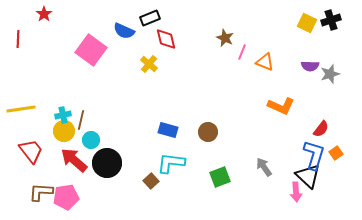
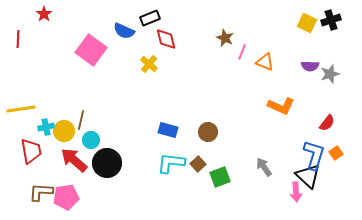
cyan cross: moved 17 px left, 12 px down
red semicircle: moved 6 px right, 6 px up
red trapezoid: rotated 28 degrees clockwise
brown square: moved 47 px right, 17 px up
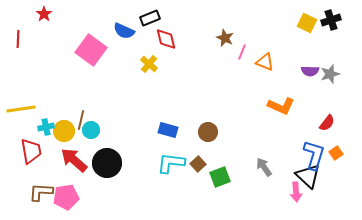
purple semicircle: moved 5 px down
cyan circle: moved 10 px up
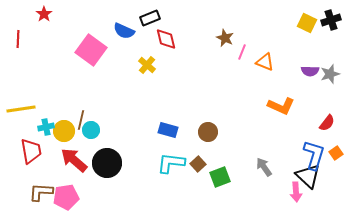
yellow cross: moved 2 px left, 1 px down
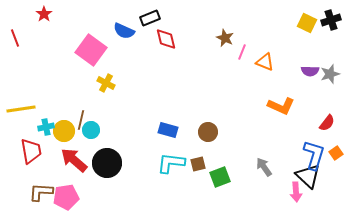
red line: moved 3 px left, 1 px up; rotated 24 degrees counterclockwise
yellow cross: moved 41 px left, 18 px down; rotated 12 degrees counterclockwise
brown square: rotated 28 degrees clockwise
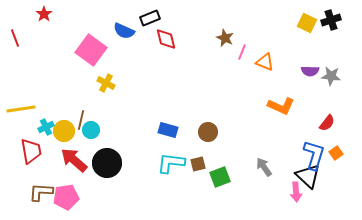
gray star: moved 1 px right, 2 px down; rotated 24 degrees clockwise
cyan cross: rotated 14 degrees counterclockwise
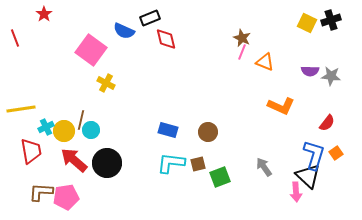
brown star: moved 17 px right
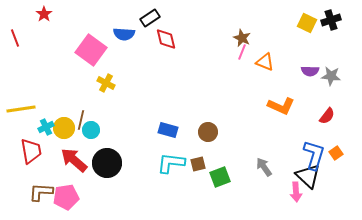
black rectangle: rotated 12 degrees counterclockwise
blue semicircle: moved 3 px down; rotated 20 degrees counterclockwise
red semicircle: moved 7 px up
yellow circle: moved 3 px up
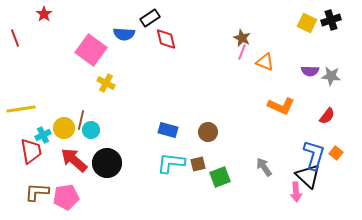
cyan cross: moved 3 px left, 8 px down
orange square: rotated 16 degrees counterclockwise
brown L-shape: moved 4 px left
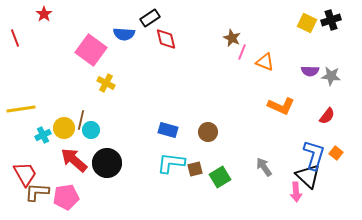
brown star: moved 10 px left
red trapezoid: moved 6 px left, 23 px down; rotated 20 degrees counterclockwise
brown square: moved 3 px left, 5 px down
green square: rotated 10 degrees counterclockwise
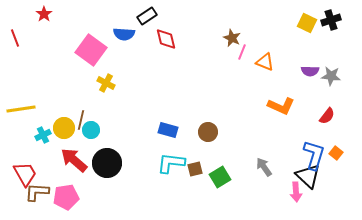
black rectangle: moved 3 px left, 2 px up
